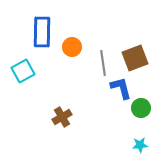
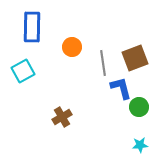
blue rectangle: moved 10 px left, 5 px up
green circle: moved 2 px left, 1 px up
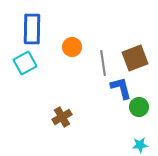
blue rectangle: moved 2 px down
cyan square: moved 2 px right, 8 px up
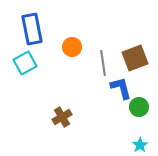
blue rectangle: rotated 12 degrees counterclockwise
cyan star: rotated 28 degrees counterclockwise
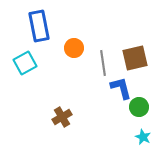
blue rectangle: moved 7 px right, 3 px up
orange circle: moved 2 px right, 1 px down
brown square: rotated 8 degrees clockwise
cyan star: moved 3 px right, 8 px up; rotated 14 degrees counterclockwise
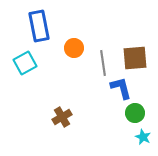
brown square: rotated 8 degrees clockwise
green circle: moved 4 px left, 6 px down
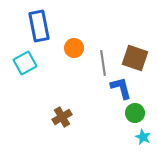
brown square: rotated 24 degrees clockwise
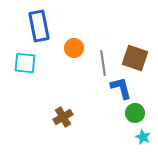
cyan square: rotated 35 degrees clockwise
brown cross: moved 1 px right
